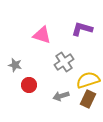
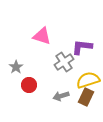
purple L-shape: moved 18 px down; rotated 10 degrees counterclockwise
pink triangle: moved 1 px down
gray star: moved 1 px right, 2 px down; rotated 24 degrees clockwise
brown rectangle: moved 2 px left, 2 px up
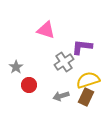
pink triangle: moved 4 px right, 6 px up
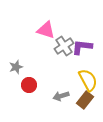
gray cross: moved 16 px up
gray star: rotated 16 degrees clockwise
yellow semicircle: rotated 80 degrees clockwise
brown rectangle: moved 1 px left, 3 px down; rotated 12 degrees clockwise
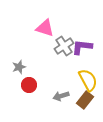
pink triangle: moved 1 px left, 2 px up
gray star: moved 3 px right
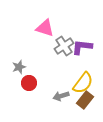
yellow semicircle: moved 5 px left, 3 px down; rotated 65 degrees clockwise
red circle: moved 2 px up
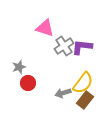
red circle: moved 1 px left
gray arrow: moved 2 px right, 3 px up
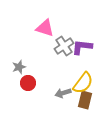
brown rectangle: rotated 24 degrees counterclockwise
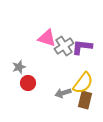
pink triangle: moved 2 px right, 10 px down
